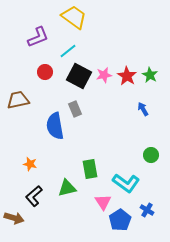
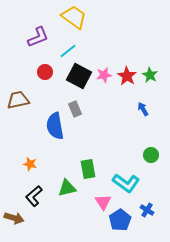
green rectangle: moved 2 px left
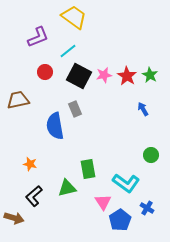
blue cross: moved 2 px up
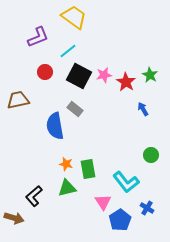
red star: moved 1 px left, 6 px down
gray rectangle: rotated 28 degrees counterclockwise
orange star: moved 36 px right
cyan L-shape: moved 1 px up; rotated 16 degrees clockwise
